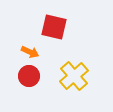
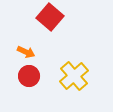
red square: moved 4 px left, 10 px up; rotated 28 degrees clockwise
orange arrow: moved 4 px left
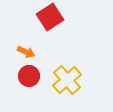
red square: rotated 16 degrees clockwise
yellow cross: moved 7 px left, 4 px down
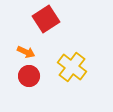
red square: moved 4 px left, 2 px down
yellow cross: moved 5 px right, 13 px up; rotated 12 degrees counterclockwise
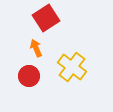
red square: moved 1 px up
orange arrow: moved 10 px right, 4 px up; rotated 138 degrees counterclockwise
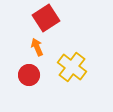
orange arrow: moved 1 px right, 1 px up
red circle: moved 1 px up
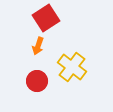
orange arrow: moved 1 px right, 1 px up; rotated 138 degrees counterclockwise
red circle: moved 8 px right, 6 px down
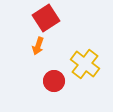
yellow cross: moved 13 px right, 3 px up
red circle: moved 17 px right
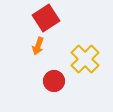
yellow cross: moved 5 px up; rotated 8 degrees clockwise
